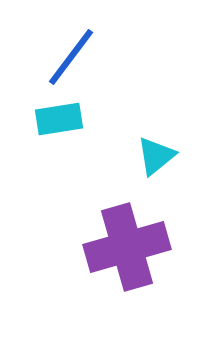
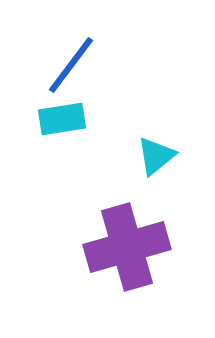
blue line: moved 8 px down
cyan rectangle: moved 3 px right
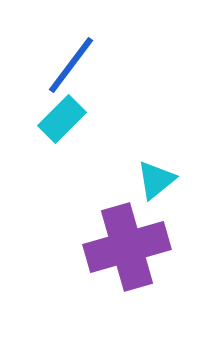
cyan rectangle: rotated 36 degrees counterclockwise
cyan triangle: moved 24 px down
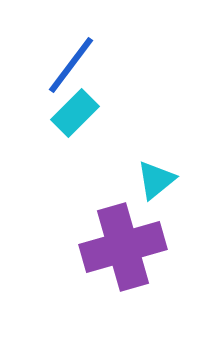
cyan rectangle: moved 13 px right, 6 px up
purple cross: moved 4 px left
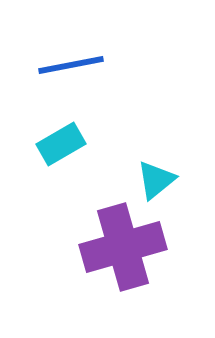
blue line: rotated 42 degrees clockwise
cyan rectangle: moved 14 px left, 31 px down; rotated 15 degrees clockwise
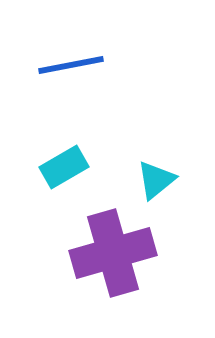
cyan rectangle: moved 3 px right, 23 px down
purple cross: moved 10 px left, 6 px down
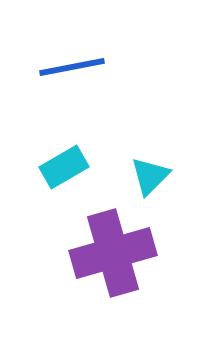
blue line: moved 1 px right, 2 px down
cyan triangle: moved 6 px left, 4 px up; rotated 6 degrees counterclockwise
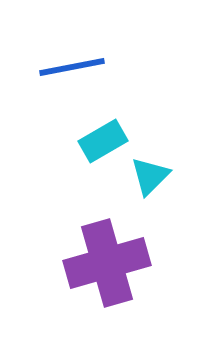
cyan rectangle: moved 39 px right, 26 px up
purple cross: moved 6 px left, 10 px down
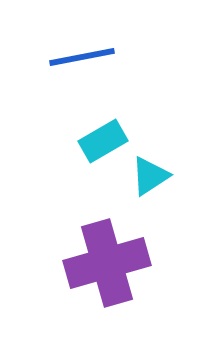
blue line: moved 10 px right, 10 px up
cyan triangle: rotated 12 degrees clockwise
